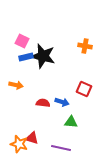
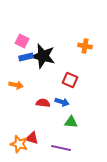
red square: moved 14 px left, 9 px up
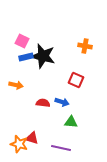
red square: moved 6 px right
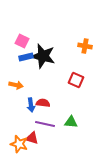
blue arrow: moved 31 px left, 3 px down; rotated 64 degrees clockwise
purple line: moved 16 px left, 24 px up
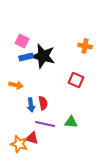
red semicircle: rotated 72 degrees clockwise
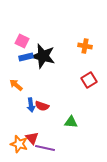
red square: moved 13 px right; rotated 35 degrees clockwise
orange arrow: rotated 152 degrees counterclockwise
red semicircle: moved 1 px left, 3 px down; rotated 120 degrees clockwise
purple line: moved 24 px down
red triangle: rotated 32 degrees clockwise
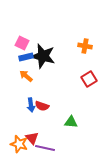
pink square: moved 2 px down
red square: moved 1 px up
orange arrow: moved 10 px right, 9 px up
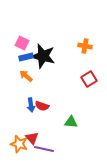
purple line: moved 1 px left, 1 px down
